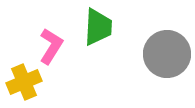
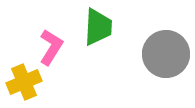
pink L-shape: moved 1 px down
gray circle: moved 1 px left
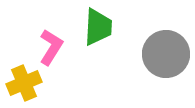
yellow cross: moved 1 px down
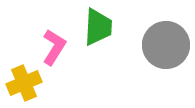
pink L-shape: moved 3 px right
gray circle: moved 9 px up
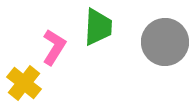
gray circle: moved 1 px left, 3 px up
yellow cross: rotated 28 degrees counterclockwise
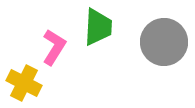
gray circle: moved 1 px left
yellow cross: rotated 12 degrees counterclockwise
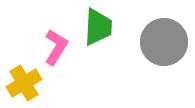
pink L-shape: moved 2 px right
yellow cross: rotated 32 degrees clockwise
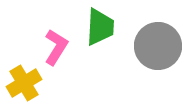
green trapezoid: moved 2 px right
gray circle: moved 6 px left, 4 px down
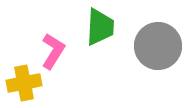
pink L-shape: moved 3 px left, 4 px down
yellow cross: rotated 20 degrees clockwise
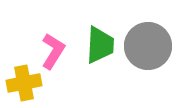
green trapezoid: moved 18 px down
gray circle: moved 10 px left
